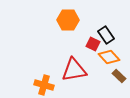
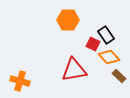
orange cross: moved 24 px left, 4 px up
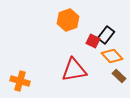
orange hexagon: rotated 20 degrees counterclockwise
black rectangle: rotated 72 degrees clockwise
red square: moved 3 px up
orange diamond: moved 3 px right, 1 px up
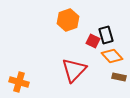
black rectangle: rotated 54 degrees counterclockwise
red triangle: rotated 36 degrees counterclockwise
brown rectangle: moved 1 px down; rotated 32 degrees counterclockwise
orange cross: moved 1 px left, 1 px down
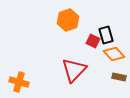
orange diamond: moved 2 px right, 2 px up
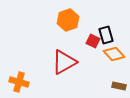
red triangle: moved 10 px left, 8 px up; rotated 16 degrees clockwise
brown rectangle: moved 9 px down
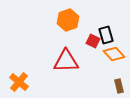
red triangle: moved 2 px right, 1 px up; rotated 28 degrees clockwise
orange cross: rotated 24 degrees clockwise
brown rectangle: rotated 64 degrees clockwise
